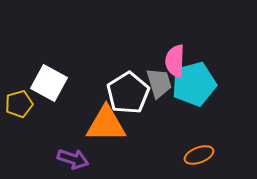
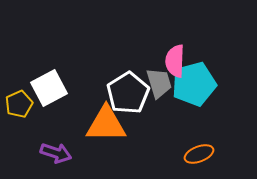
white square: moved 5 px down; rotated 33 degrees clockwise
yellow pentagon: rotated 8 degrees counterclockwise
orange ellipse: moved 1 px up
purple arrow: moved 17 px left, 6 px up
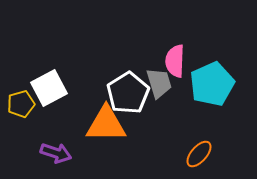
cyan pentagon: moved 18 px right; rotated 9 degrees counterclockwise
yellow pentagon: moved 2 px right; rotated 8 degrees clockwise
orange ellipse: rotated 28 degrees counterclockwise
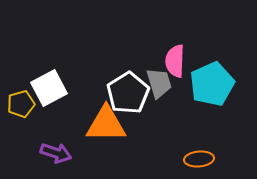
orange ellipse: moved 5 px down; rotated 44 degrees clockwise
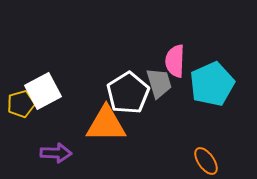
white square: moved 6 px left, 3 px down
purple arrow: rotated 16 degrees counterclockwise
orange ellipse: moved 7 px right, 2 px down; rotated 60 degrees clockwise
